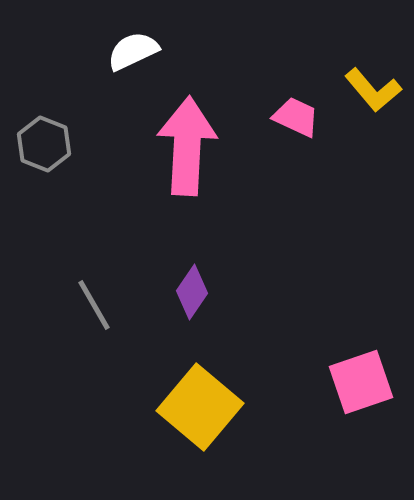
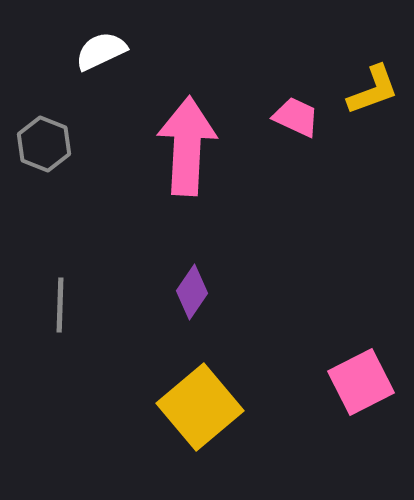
white semicircle: moved 32 px left
yellow L-shape: rotated 70 degrees counterclockwise
gray line: moved 34 px left; rotated 32 degrees clockwise
pink square: rotated 8 degrees counterclockwise
yellow square: rotated 10 degrees clockwise
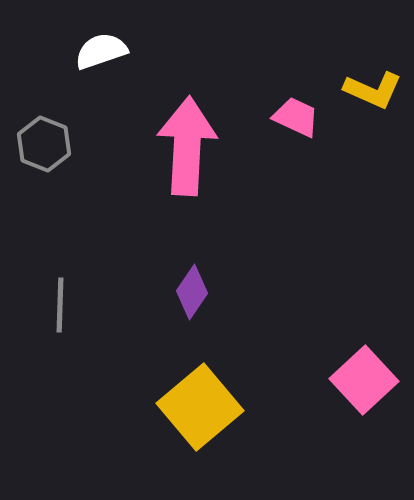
white semicircle: rotated 6 degrees clockwise
yellow L-shape: rotated 44 degrees clockwise
pink square: moved 3 px right, 2 px up; rotated 16 degrees counterclockwise
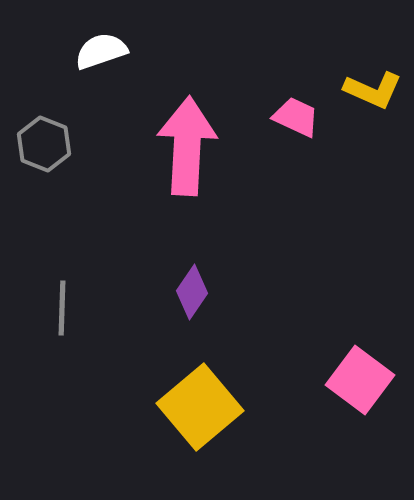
gray line: moved 2 px right, 3 px down
pink square: moved 4 px left; rotated 10 degrees counterclockwise
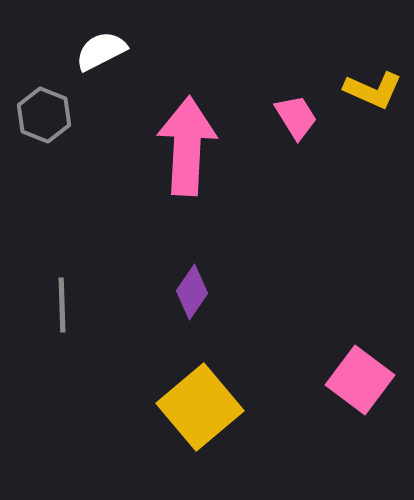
white semicircle: rotated 8 degrees counterclockwise
pink trapezoid: rotated 33 degrees clockwise
gray hexagon: moved 29 px up
gray line: moved 3 px up; rotated 4 degrees counterclockwise
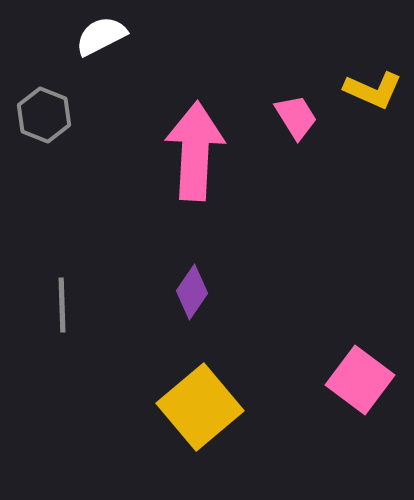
white semicircle: moved 15 px up
pink arrow: moved 8 px right, 5 px down
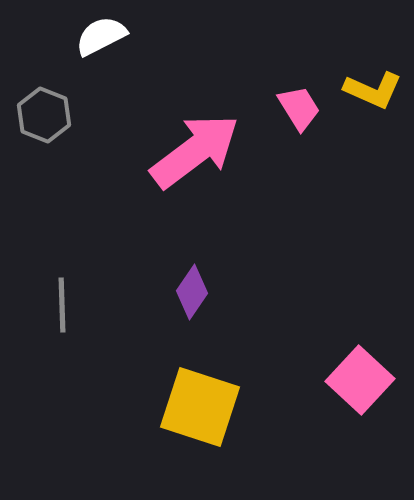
pink trapezoid: moved 3 px right, 9 px up
pink arrow: rotated 50 degrees clockwise
pink square: rotated 6 degrees clockwise
yellow square: rotated 32 degrees counterclockwise
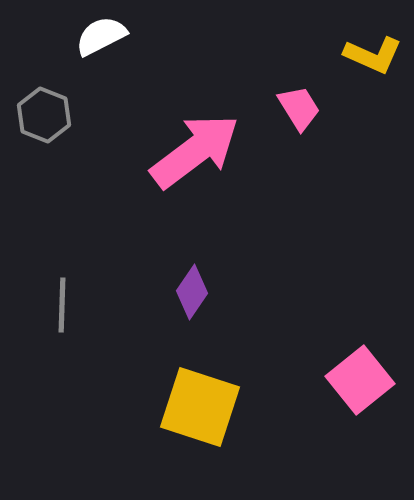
yellow L-shape: moved 35 px up
gray line: rotated 4 degrees clockwise
pink square: rotated 8 degrees clockwise
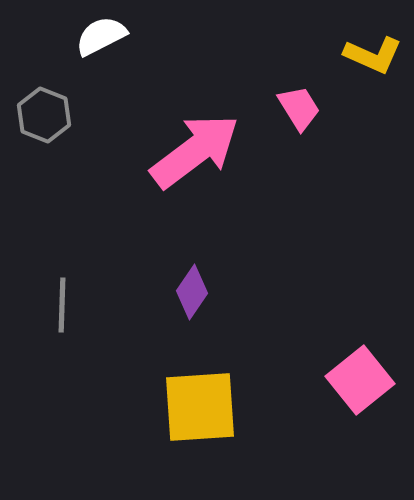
yellow square: rotated 22 degrees counterclockwise
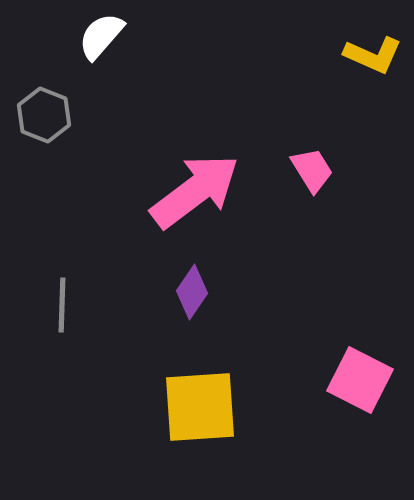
white semicircle: rotated 22 degrees counterclockwise
pink trapezoid: moved 13 px right, 62 px down
pink arrow: moved 40 px down
pink square: rotated 24 degrees counterclockwise
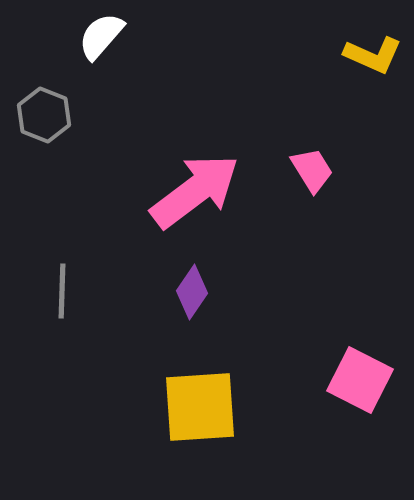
gray line: moved 14 px up
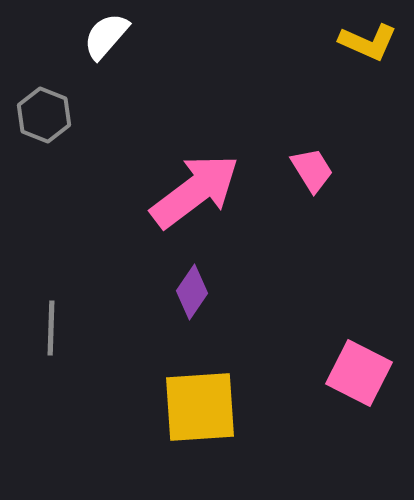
white semicircle: moved 5 px right
yellow L-shape: moved 5 px left, 13 px up
gray line: moved 11 px left, 37 px down
pink square: moved 1 px left, 7 px up
